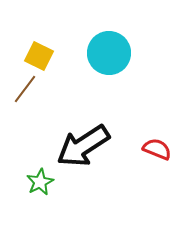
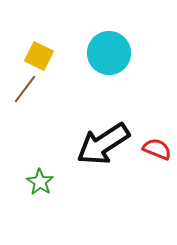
black arrow: moved 20 px right, 2 px up
green star: rotated 12 degrees counterclockwise
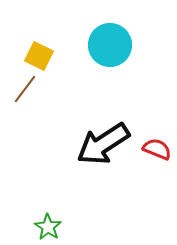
cyan circle: moved 1 px right, 8 px up
green star: moved 8 px right, 45 px down
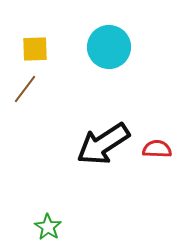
cyan circle: moved 1 px left, 2 px down
yellow square: moved 4 px left, 7 px up; rotated 28 degrees counterclockwise
red semicircle: rotated 20 degrees counterclockwise
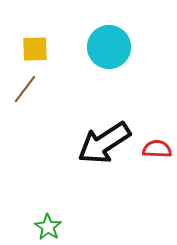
black arrow: moved 1 px right, 1 px up
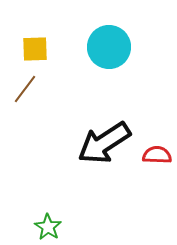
red semicircle: moved 6 px down
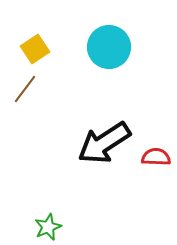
yellow square: rotated 32 degrees counterclockwise
red semicircle: moved 1 px left, 2 px down
green star: rotated 16 degrees clockwise
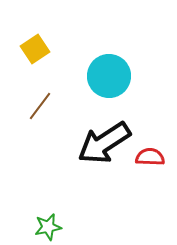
cyan circle: moved 29 px down
brown line: moved 15 px right, 17 px down
red semicircle: moved 6 px left
green star: rotated 12 degrees clockwise
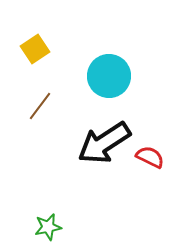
red semicircle: rotated 24 degrees clockwise
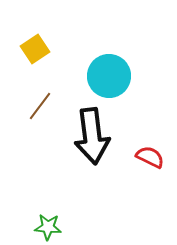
black arrow: moved 12 px left, 7 px up; rotated 64 degrees counterclockwise
green star: rotated 16 degrees clockwise
